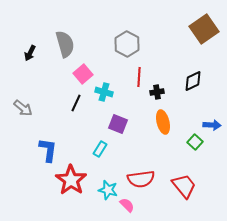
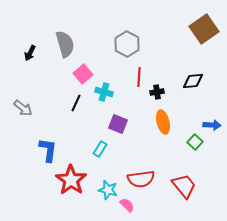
black diamond: rotated 20 degrees clockwise
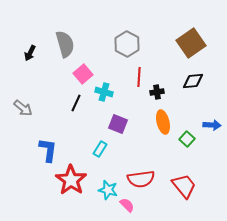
brown square: moved 13 px left, 14 px down
green square: moved 8 px left, 3 px up
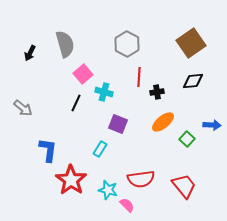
orange ellipse: rotated 65 degrees clockwise
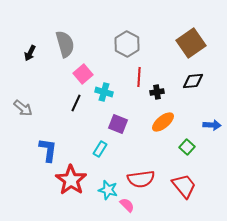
green square: moved 8 px down
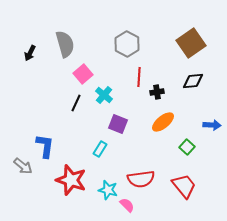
cyan cross: moved 3 px down; rotated 24 degrees clockwise
gray arrow: moved 58 px down
blue L-shape: moved 3 px left, 4 px up
red star: rotated 16 degrees counterclockwise
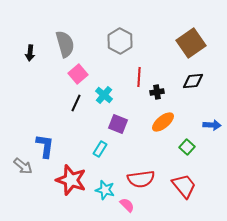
gray hexagon: moved 7 px left, 3 px up
black arrow: rotated 21 degrees counterclockwise
pink square: moved 5 px left
cyan star: moved 3 px left
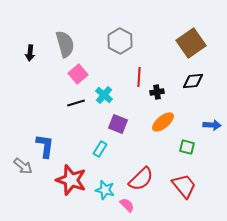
black line: rotated 48 degrees clockwise
green square: rotated 28 degrees counterclockwise
red semicircle: rotated 36 degrees counterclockwise
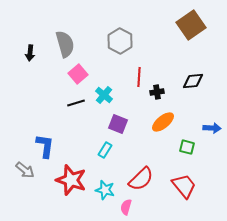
brown square: moved 18 px up
blue arrow: moved 3 px down
cyan rectangle: moved 5 px right, 1 px down
gray arrow: moved 2 px right, 4 px down
pink semicircle: moved 1 px left, 2 px down; rotated 119 degrees counterclockwise
